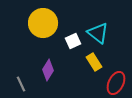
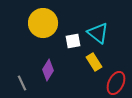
white square: rotated 14 degrees clockwise
gray line: moved 1 px right, 1 px up
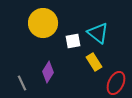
purple diamond: moved 2 px down
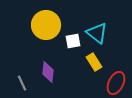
yellow circle: moved 3 px right, 2 px down
cyan triangle: moved 1 px left
purple diamond: rotated 25 degrees counterclockwise
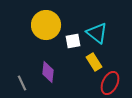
red ellipse: moved 6 px left
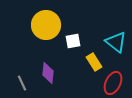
cyan triangle: moved 19 px right, 9 px down
purple diamond: moved 1 px down
red ellipse: moved 3 px right
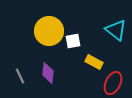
yellow circle: moved 3 px right, 6 px down
cyan triangle: moved 12 px up
yellow rectangle: rotated 30 degrees counterclockwise
gray line: moved 2 px left, 7 px up
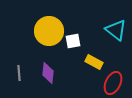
gray line: moved 1 px left, 3 px up; rotated 21 degrees clockwise
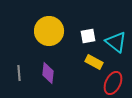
cyan triangle: moved 12 px down
white square: moved 15 px right, 5 px up
